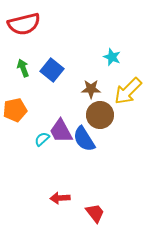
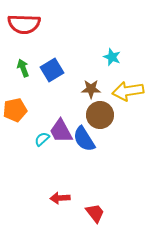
red semicircle: rotated 16 degrees clockwise
blue square: rotated 20 degrees clockwise
yellow arrow: rotated 36 degrees clockwise
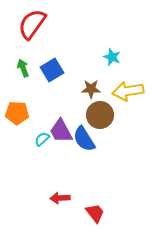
red semicircle: moved 8 px right; rotated 124 degrees clockwise
orange pentagon: moved 2 px right, 3 px down; rotated 15 degrees clockwise
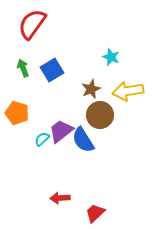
cyan star: moved 1 px left
brown star: rotated 24 degrees counterclockwise
orange pentagon: rotated 15 degrees clockwise
purple trapezoid: rotated 80 degrees clockwise
blue semicircle: moved 1 px left, 1 px down
red trapezoid: rotated 95 degrees counterclockwise
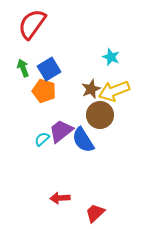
blue square: moved 3 px left, 1 px up
yellow arrow: moved 14 px left; rotated 12 degrees counterclockwise
orange pentagon: moved 27 px right, 22 px up
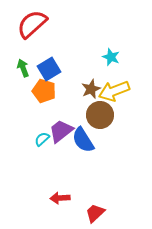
red semicircle: rotated 12 degrees clockwise
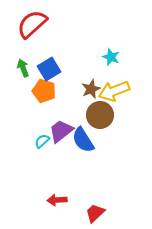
cyan semicircle: moved 2 px down
red arrow: moved 3 px left, 2 px down
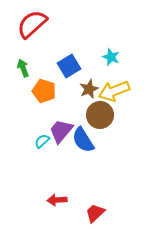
blue square: moved 20 px right, 3 px up
brown star: moved 2 px left
purple trapezoid: rotated 12 degrees counterclockwise
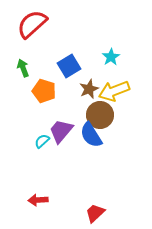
cyan star: rotated 18 degrees clockwise
blue semicircle: moved 8 px right, 5 px up
red arrow: moved 19 px left
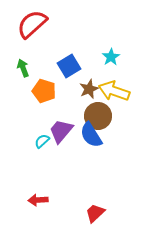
yellow arrow: rotated 40 degrees clockwise
brown circle: moved 2 px left, 1 px down
